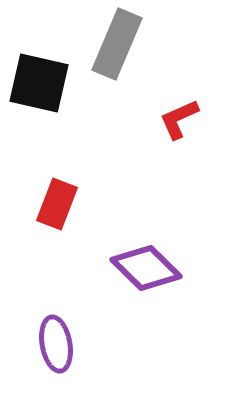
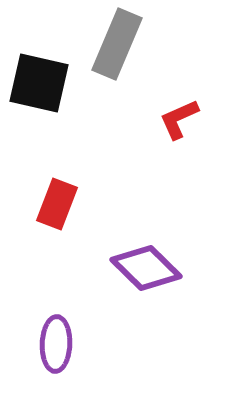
purple ellipse: rotated 12 degrees clockwise
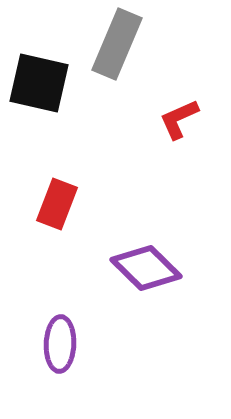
purple ellipse: moved 4 px right
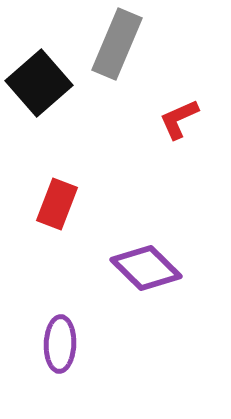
black square: rotated 36 degrees clockwise
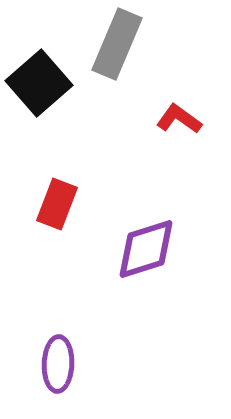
red L-shape: rotated 60 degrees clockwise
purple diamond: moved 19 px up; rotated 62 degrees counterclockwise
purple ellipse: moved 2 px left, 20 px down
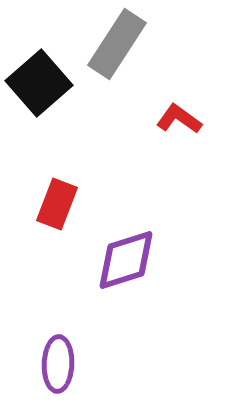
gray rectangle: rotated 10 degrees clockwise
purple diamond: moved 20 px left, 11 px down
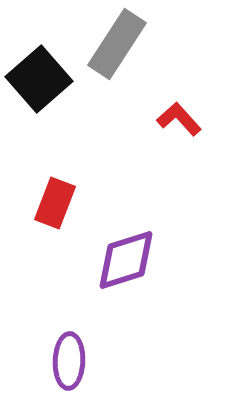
black square: moved 4 px up
red L-shape: rotated 12 degrees clockwise
red rectangle: moved 2 px left, 1 px up
purple ellipse: moved 11 px right, 3 px up
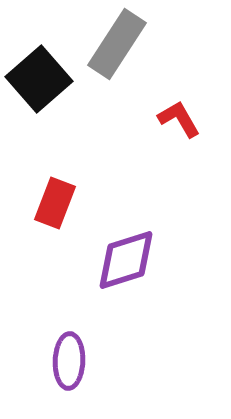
red L-shape: rotated 12 degrees clockwise
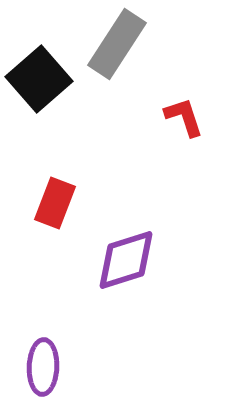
red L-shape: moved 5 px right, 2 px up; rotated 12 degrees clockwise
purple ellipse: moved 26 px left, 6 px down
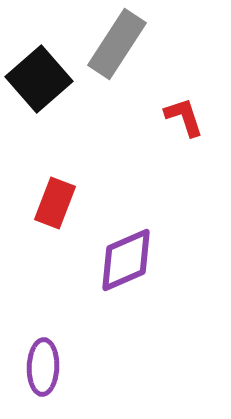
purple diamond: rotated 6 degrees counterclockwise
